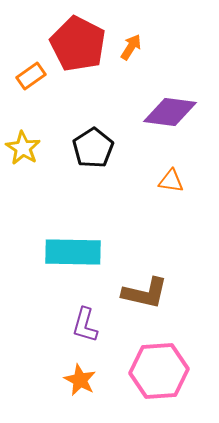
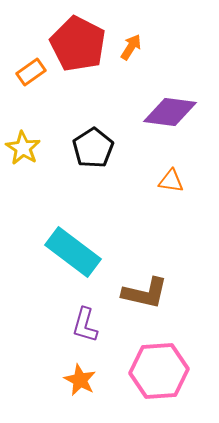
orange rectangle: moved 4 px up
cyan rectangle: rotated 36 degrees clockwise
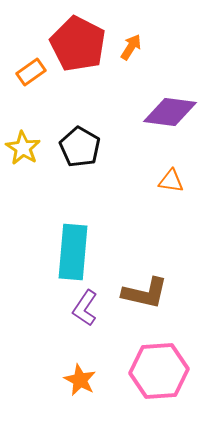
black pentagon: moved 13 px left, 1 px up; rotated 9 degrees counterclockwise
cyan rectangle: rotated 58 degrees clockwise
purple L-shape: moved 17 px up; rotated 18 degrees clockwise
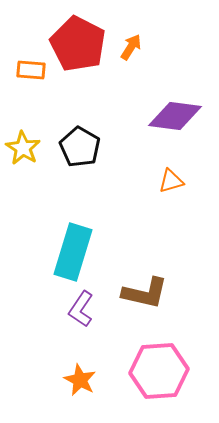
orange rectangle: moved 2 px up; rotated 40 degrees clockwise
purple diamond: moved 5 px right, 4 px down
orange triangle: rotated 24 degrees counterclockwise
cyan rectangle: rotated 12 degrees clockwise
purple L-shape: moved 4 px left, 1 px down
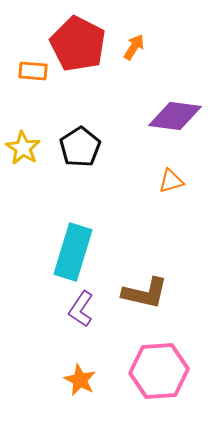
orange arrow: moved 3 px right
orange rectangle: moved 2 px right, 1 px down
black pentagon: rotated 9 degrees clockwise
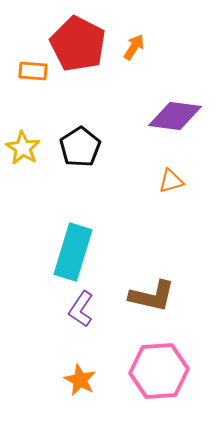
brown L-shape: moved 7 px right, 3 px down
